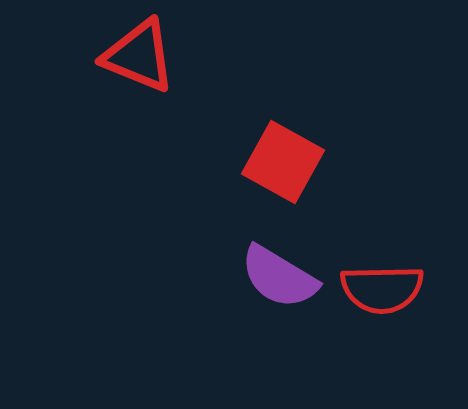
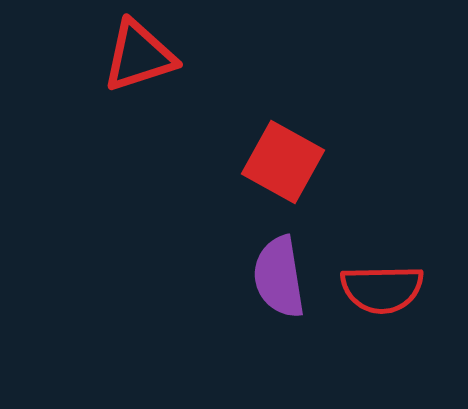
red triangle: rotated 40 degrees counterclockwise
purple semicircle: rotated 50 degrees clockwise
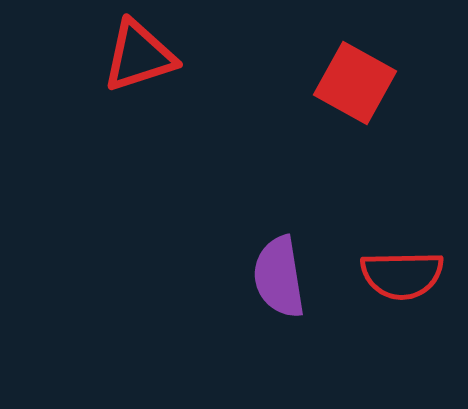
red square: moved 72 px right, 79 px up
red semicircle: moved 20 px right, 14 px up
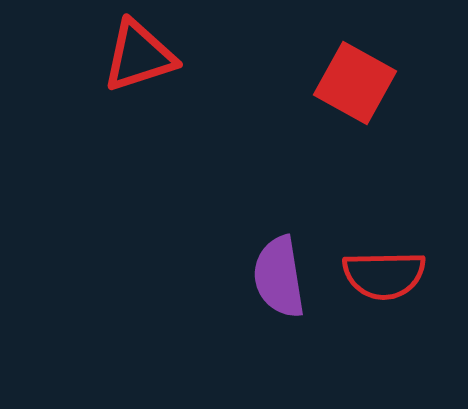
red semicircle: moved 18 px left
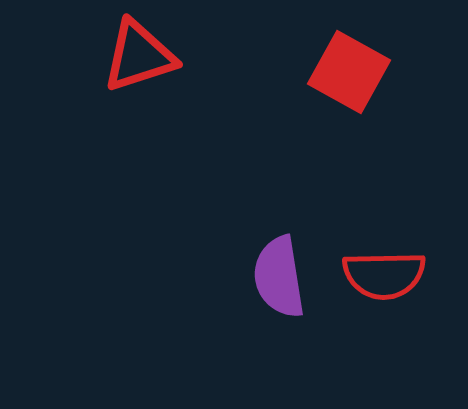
red square: moved 6 px left, 11 px up
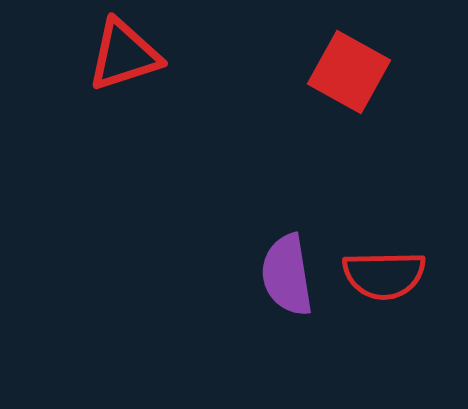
red triangle: moved 15 px left, 1 px up
purple semicircle: moved 8 px right, 2 px up
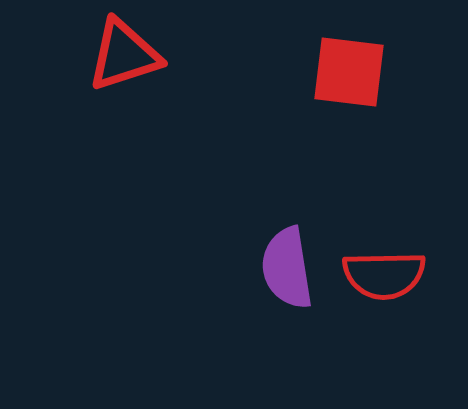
red square: rotated 22 degrees counterclockwise
purple semicircle: moved 7 px up
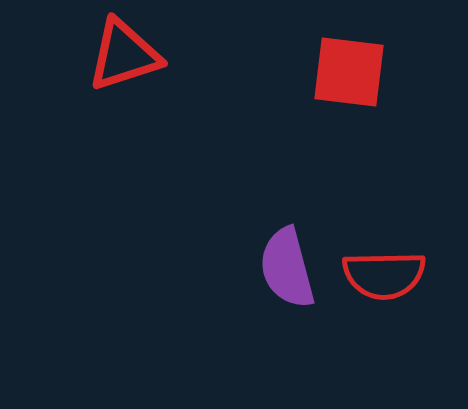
purple semicircle: rotated 6 degrees counterclockwise
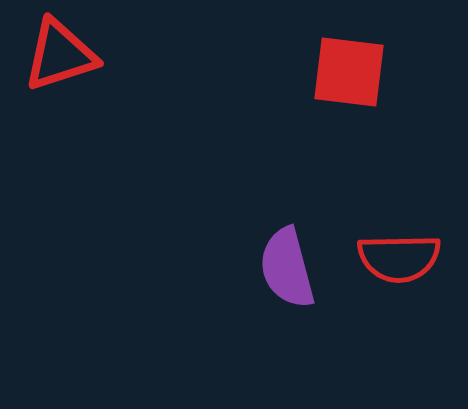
red triangle: moved 64 px left
red semicircle: moved 15 px right, 17 px up
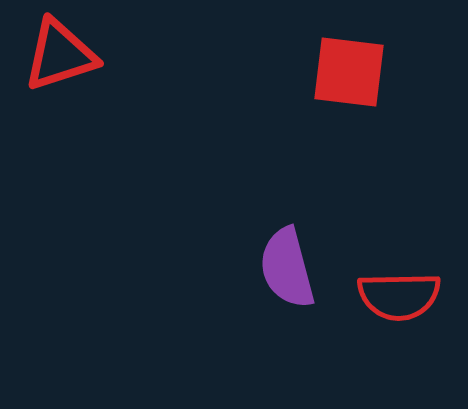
red semicircle: moved 38 px down
